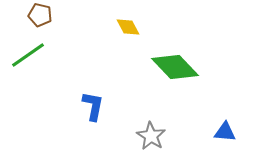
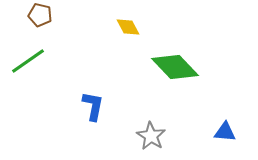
green line: moved 6 px down
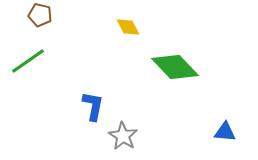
gray star: moved 28 px left
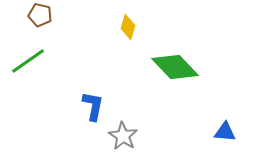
yellow diamond: rotated 45 degrees clockwise
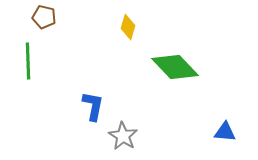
brown pentagon: moved 4 px right, 2 px down
green line: rotated 57 degrees counterclockwise
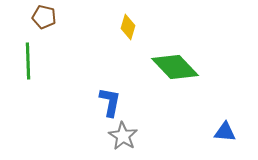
blue L-shape: moved 17 px right, 4 px up
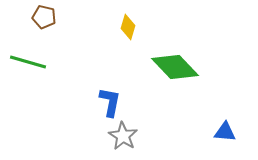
green line: moved 1 px down; rotated 72 degrees counterclockwise
